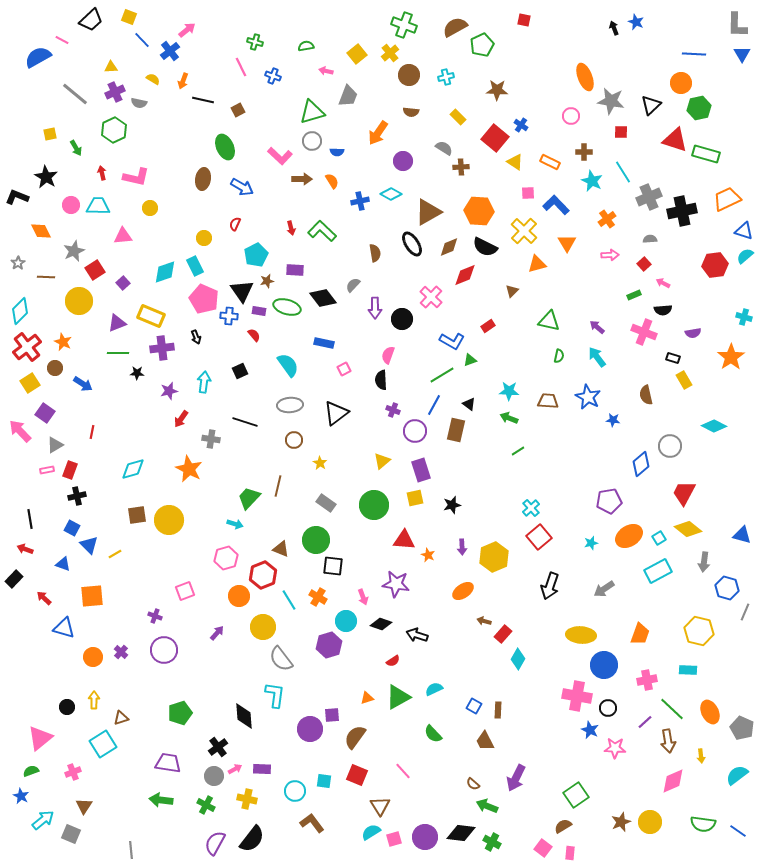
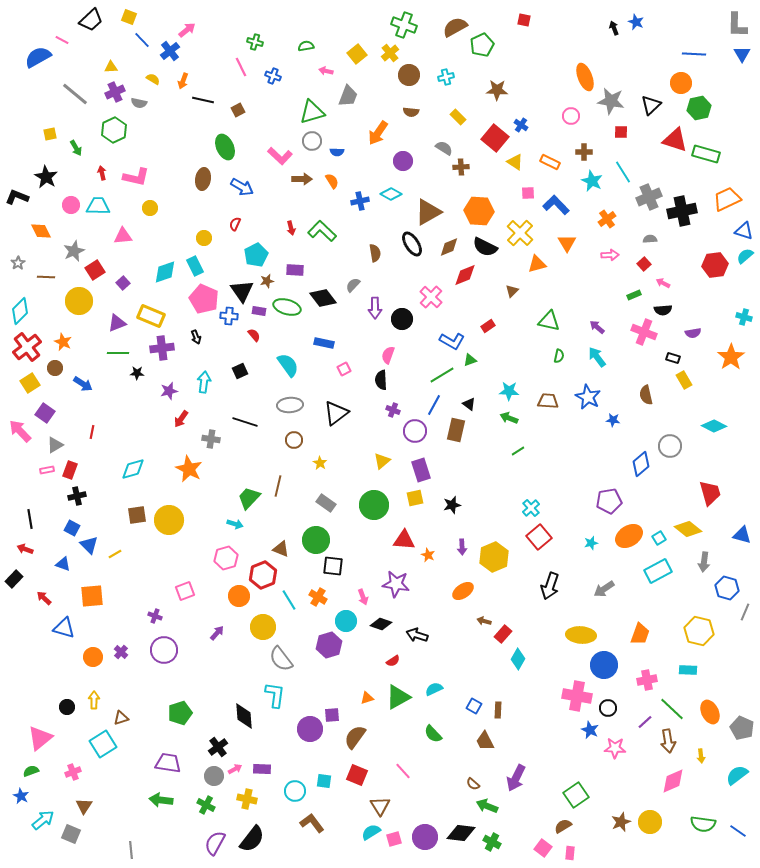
yellow cross at (524, 231): moved 4 px left, 2 px down
red trapezoid at (684, 493): moved 26 px right; rotated 136 degrees clockwise
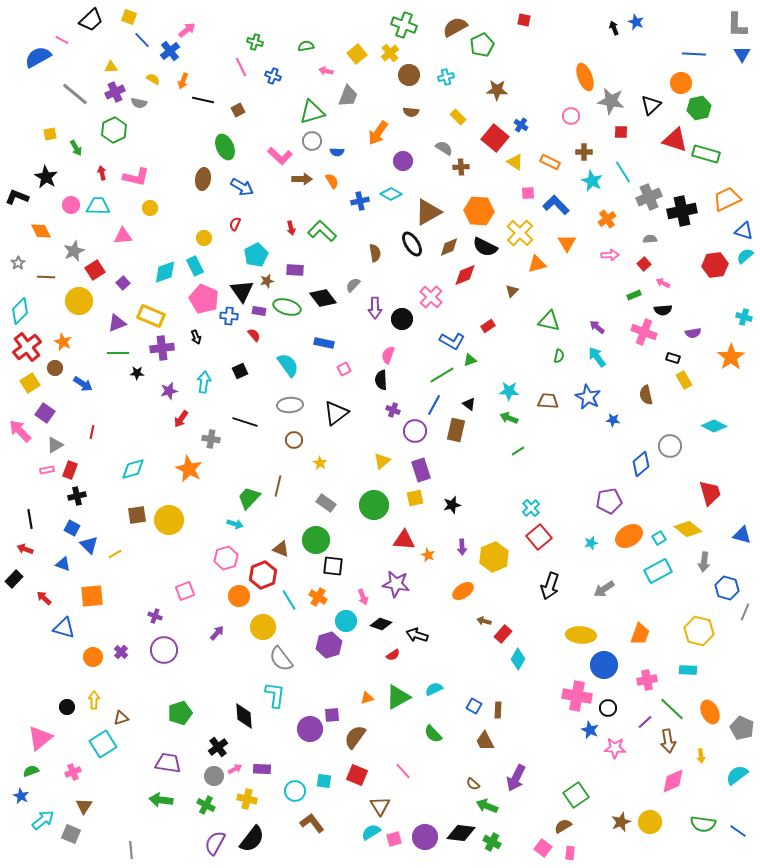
red semicircle at (393, 661): moved 6 px up
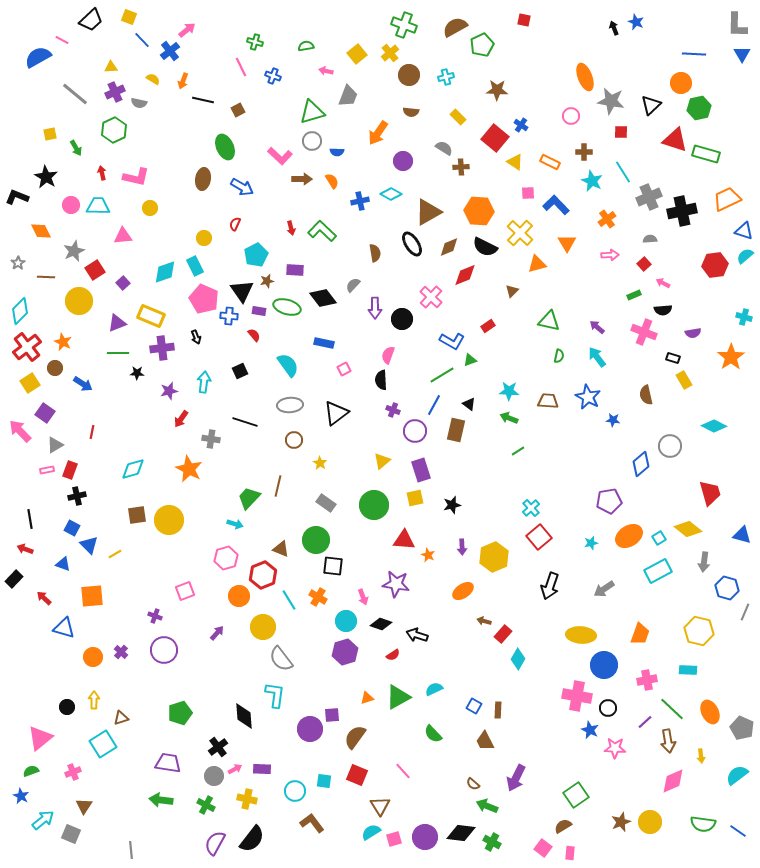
purple hexagon at (329, 645): moved 16 px right, 7 px down
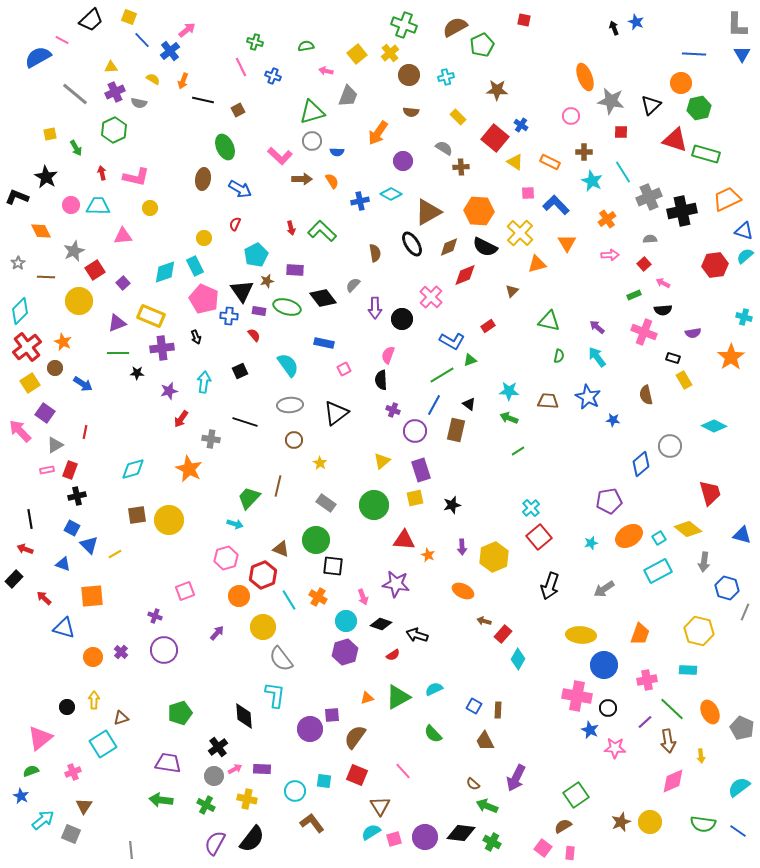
blue arrow at (242, 187): moved 2 px left, 2 px down
red line at (92, 432): moved 7 px left
orange ellipse at (463, 591): rotated 60 degrees clockwise
cyan semicircle at (737, 775): moved 2 px right, 12 px down
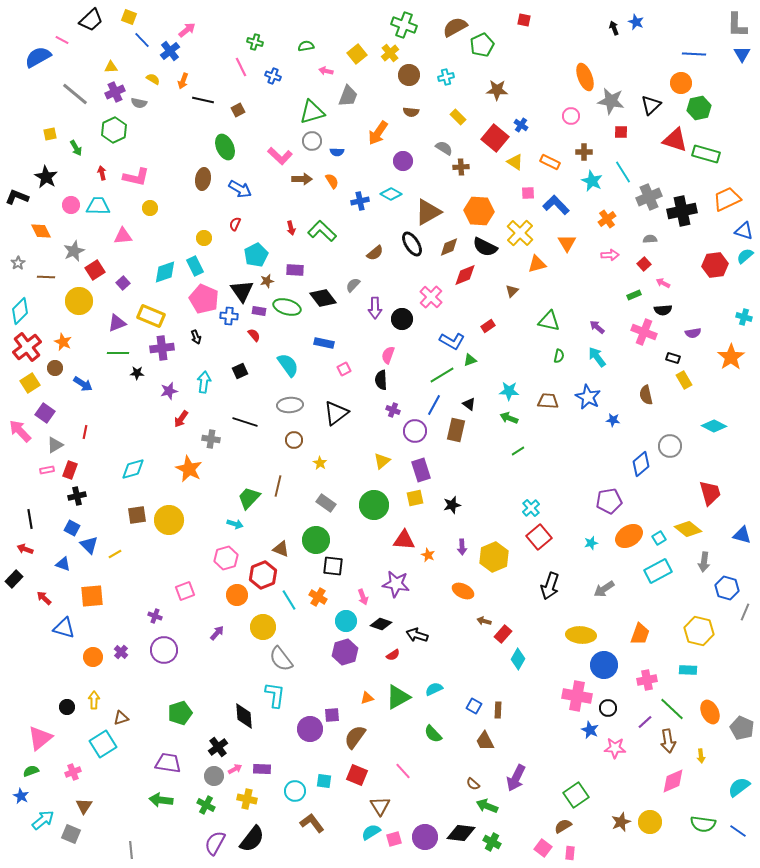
brown semicircle at (375, 253): rotated 60 degrees clockwise
orange circle at (239, 596): moved 2 px left, 1 px up
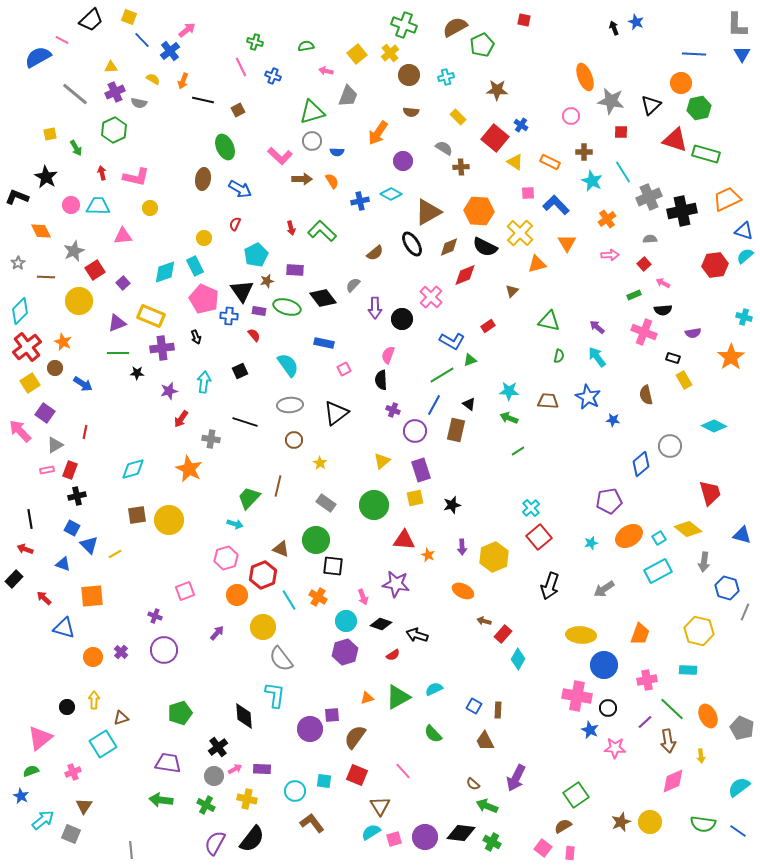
orange ellipse at (710, 712): moved 2 px left, 4 px down
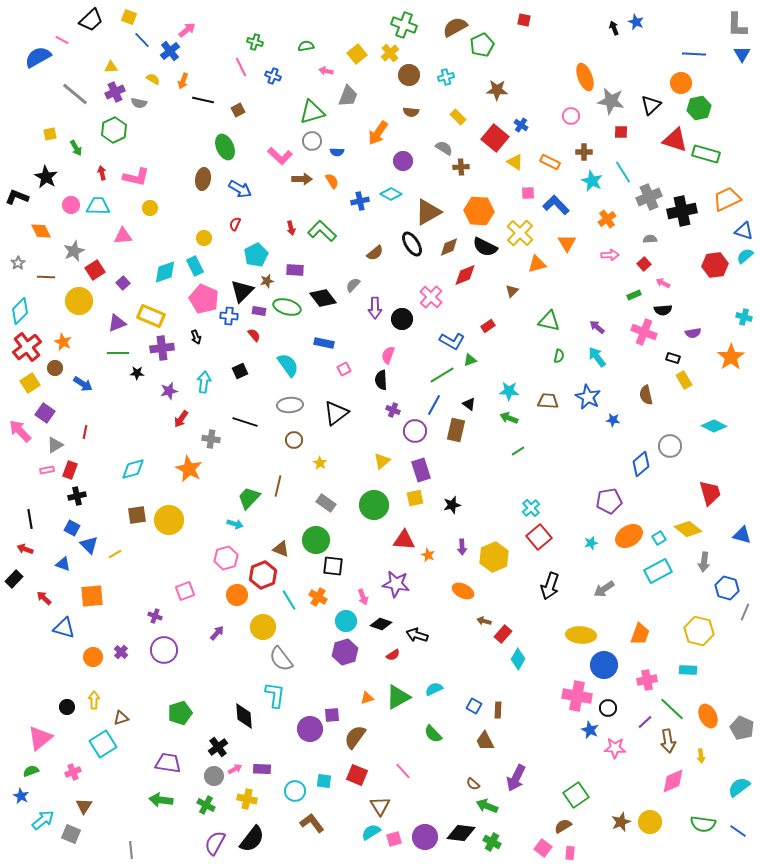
black triangle at (242, 291): rotated 20 degrees clockwise
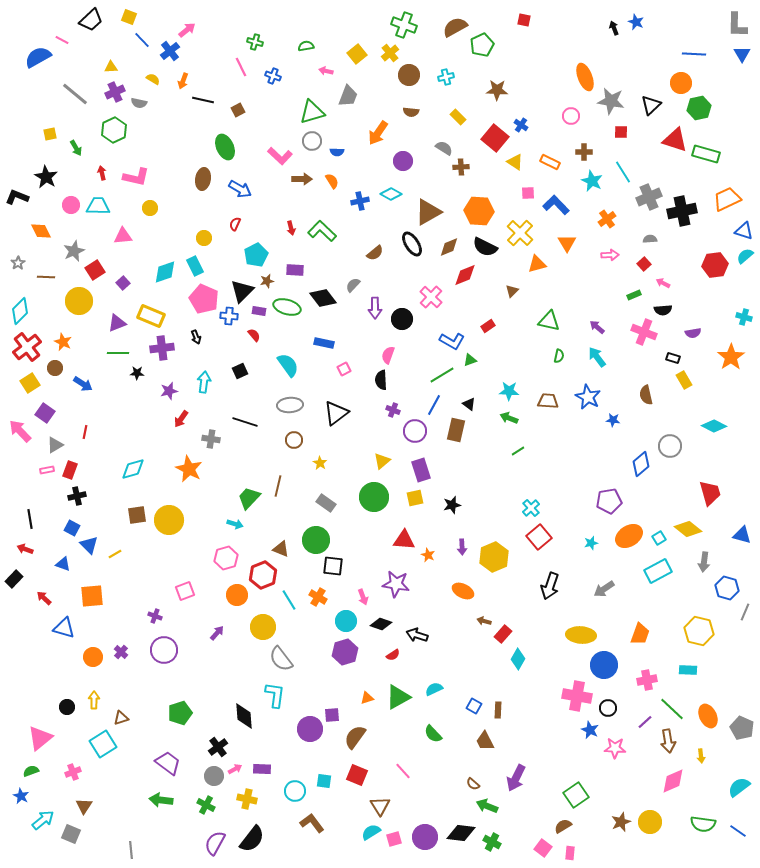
green circle at (374, 505): moved 8 px up
purple trapezoid at (168, 763): rotated 28 degrees clockwise
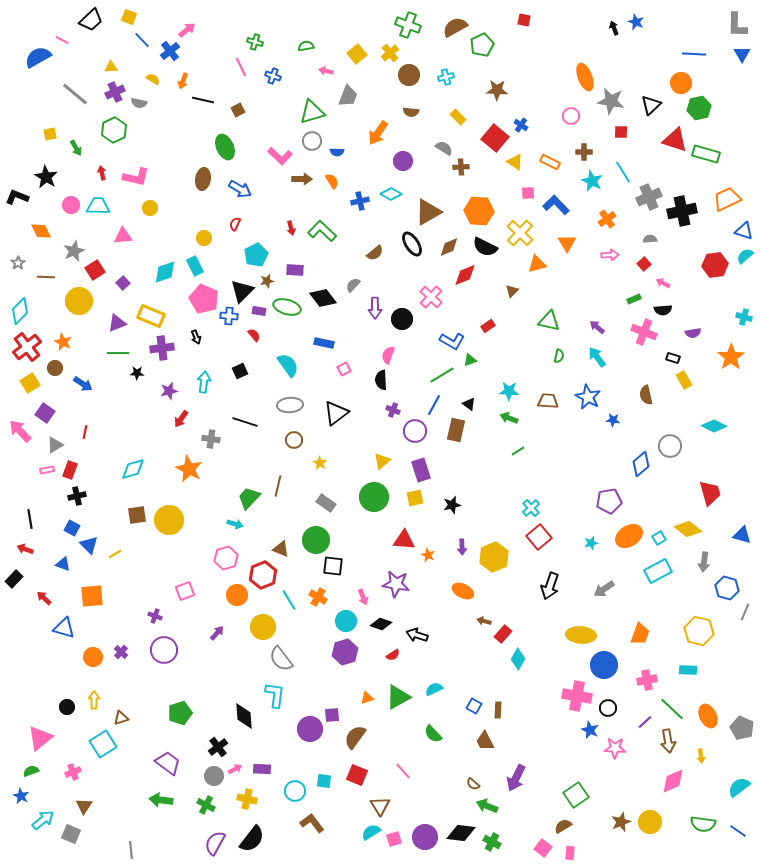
green cross at (404, 25): moved 4 px right
green rectangle at (634, 295): moved 4 px down
